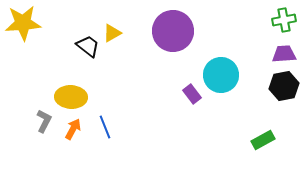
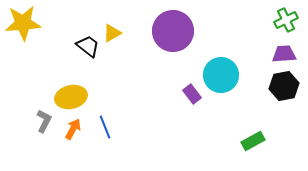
green cross: moved 2 px right; rotated 15 degrees counterclockwise
yellow ellipse: rotated 16 degrees counterclockwise
green rectangle: moved 10 px left, 1 px down
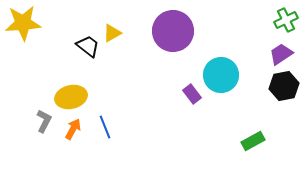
purple trapezoid: moved 3 px left; rotated 30 degrees counterclockwise
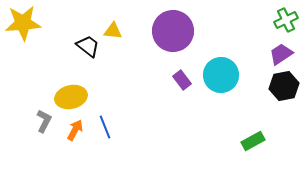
yellow triangle: moved 1 px right, 2 px up; rotated 36 degrees clockwise
purple rectangle: moved 10 px left, 14 px up
orange arrow: moved 2 px right, 1 px down
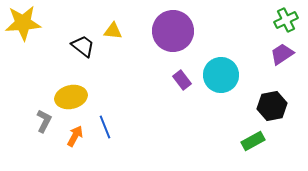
black trapezoid: moved 5 px left
purple trapezoid: moved 1 px right
black hexagon: moved 12 px left, 20 px down
orange arrow: moved 6 px down
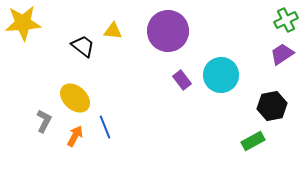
purple circle: moved 5 px left
yellow ellipse: moved 4 px right, 1 px down; rotated 56 degrees clockwise
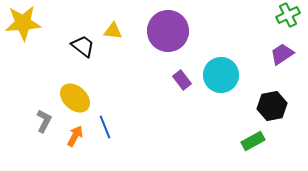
green cross: moved 2 px right, 5 px up
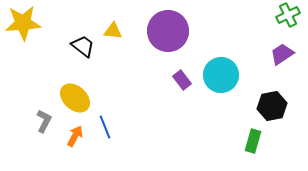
green rectangle: rotated 45 degrees counterclockwise
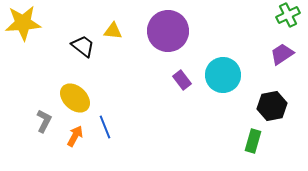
cyan circle: moved 2 px right
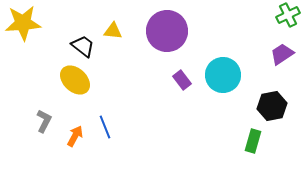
purple circle: moved 1 px left
yellow ellipse: moved 18 px up
